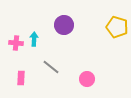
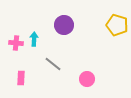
yellow pentagon: moved 2 px up
gray line: moved 2 px right, 3 px up
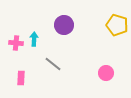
pink circle: moved 19 px right, 6 px up
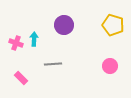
yellow pentagon: moved 4 px left
pink cross: rotated 16 degrees clockwise
gray line: rotated 42 degrees counterclockwise
pink circle: moved 4 px right, 7 px up
pink rectangle: rotated 48 degrees counterclockwise
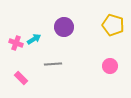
purple circle: moved 2 px down
cyan arrow: rotated 56 degrees clockwise
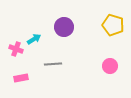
pink cross: moved 6 px down
pink rectangle: rotated 56 degrees counterclockwise
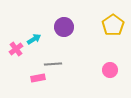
yellow pentagon: rotated 20 degrees clockwise
pink cross: rotated 32 degrees clockwise
pink circle: moved 4 px down
pink rectangle: moved 17 px right
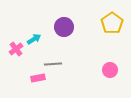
yellow pentagon: moved 1 px left, 2 px up
